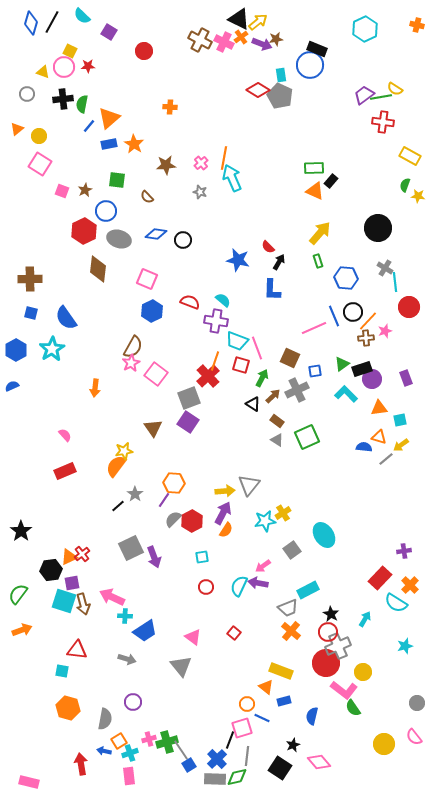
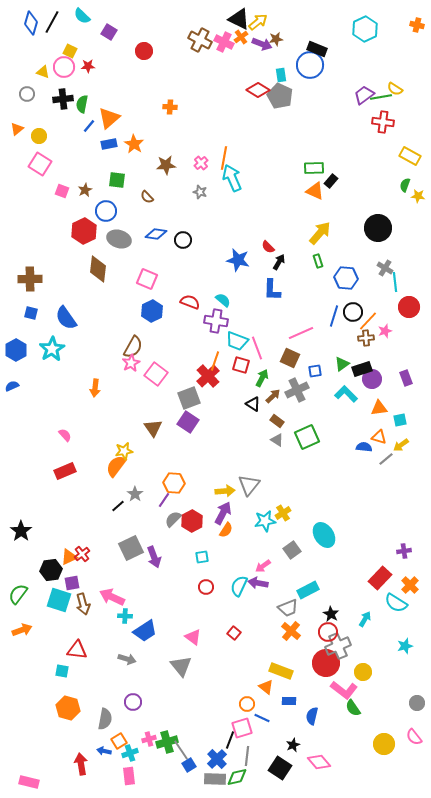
blue line at (334, 316): rotated 40 degrees clockwise
pink line at (314, 328): moved 13 px left, 5 px down
cyan square at (64, 601): moved 5 px left, 1 px up
blue rectangle at (284, 701): moved 5 px right; rotated 16 degrees clockwise
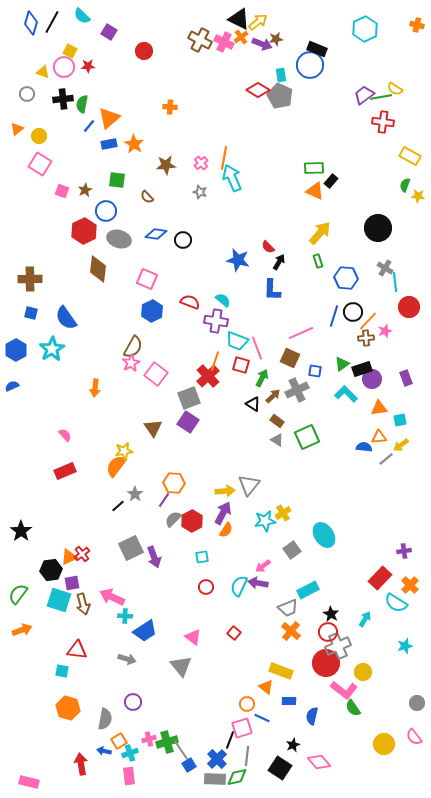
blue square at (315, 371): rotated 16 degrees clockwise
orange triangle at (379, 437): rotated 21 degrees counterclockwise
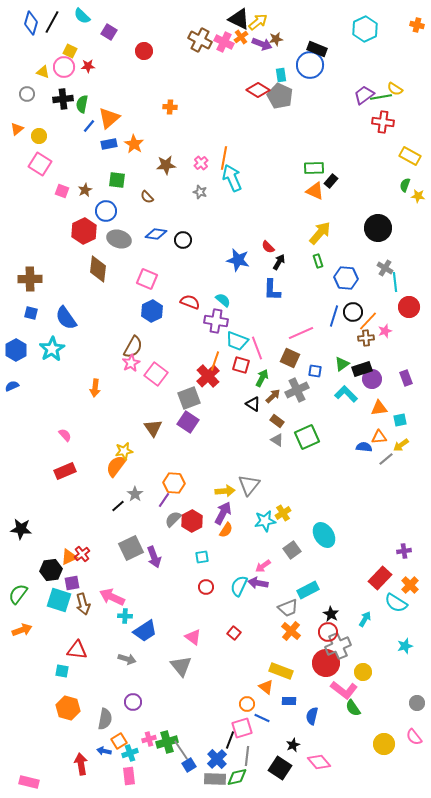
black star at (21, 531): moved 2 px up; rotated 30 degrees counterclockwise
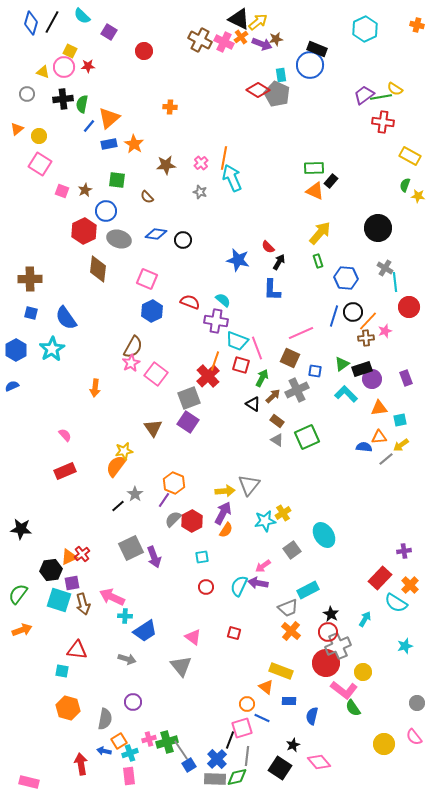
gray pentagon at (280, 96): moved 3 px left, 2 px up
orange hexagon at (174, 483): rotated 20 degrees clockwise
red square at (234, 633): rotated 24 degrees counterclockwise
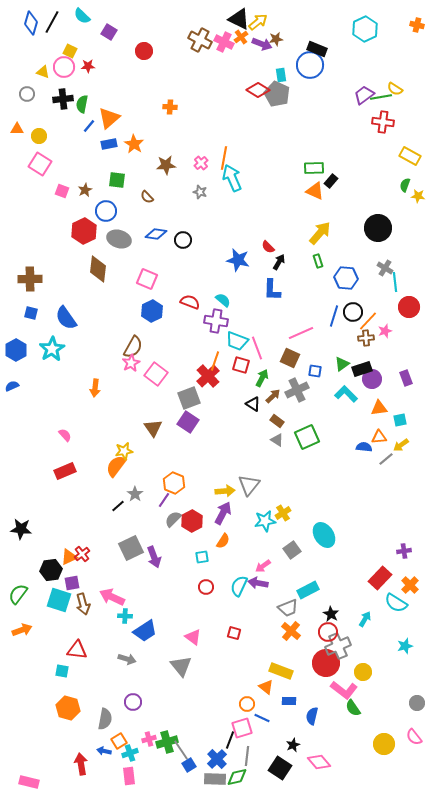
orange triangle at (17, 129): rotated 40 degrees clockwise
orange semicircle at (226, 530): moved 3 px left, 11 px down
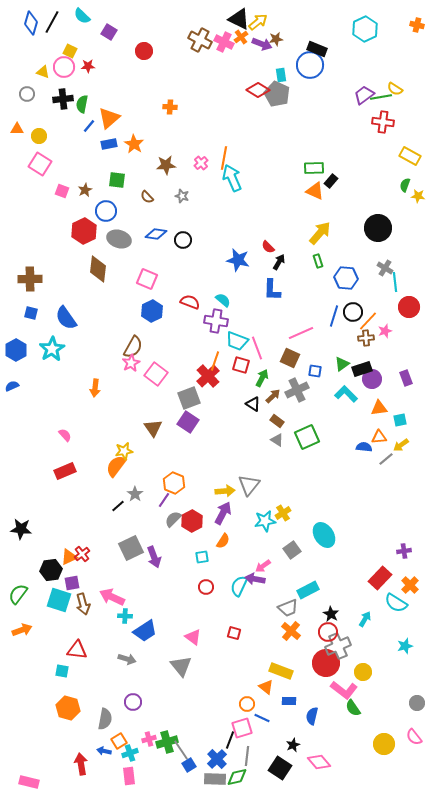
gray star at (200, 192): moved 18 px left, 4 px down
purple arrow at (258, 583): moved 3 px left, 4 px up
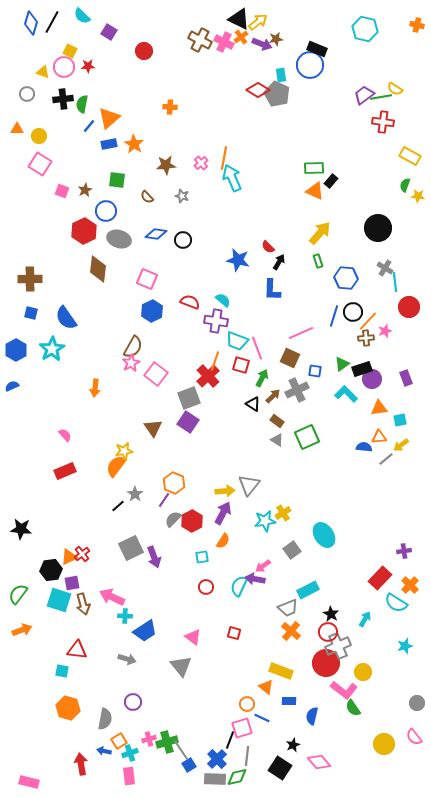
cyan hexagon at (365, 29): rotated 20 degrees counterclockwise
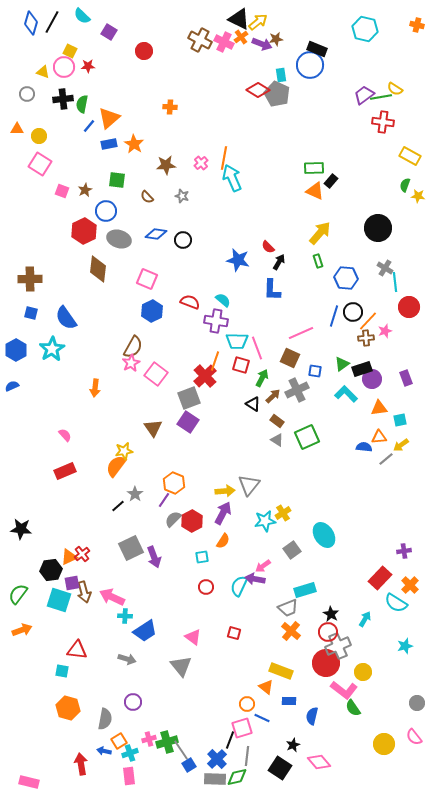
cyan trapezoid at (237, 341): rotated 20 degrees counterclockwise
red cross at (208, 376): moved 3 px left
cyan rectangle at (308, 590): moved 3 px left; rotated 10 degrees clockwise
brown arrow at (83, 604): moved 1 px right, 12 px up
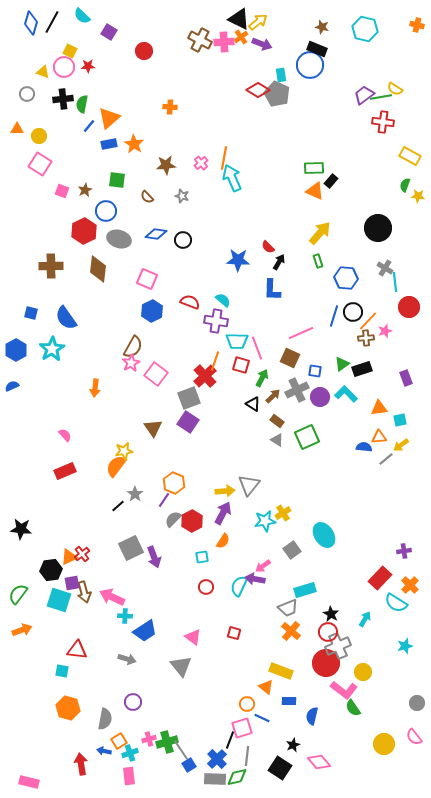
brown star at (276, 39): moved 46 px right, 12 px up; rotated 24 degrees clockwise
pink cross at (224, 42): rotated 30 degrees counterclockwise
blue star at (238, 260): rotated 10 degrees counterclockwise
brown cross at (30, 279): moved 21 px right, 13 px up
purple circle at (372, 379): moved 52 px left, 18 px down
